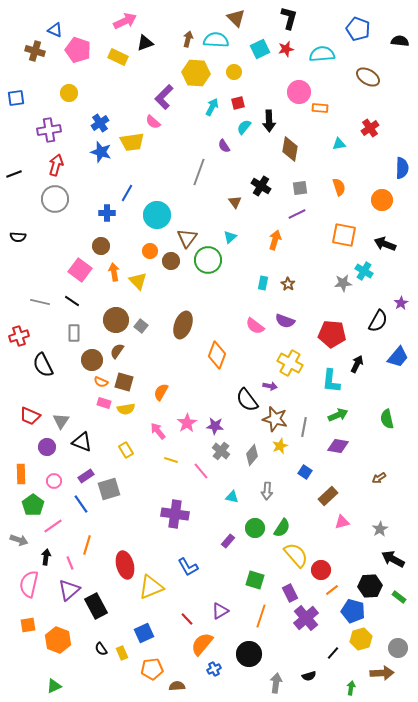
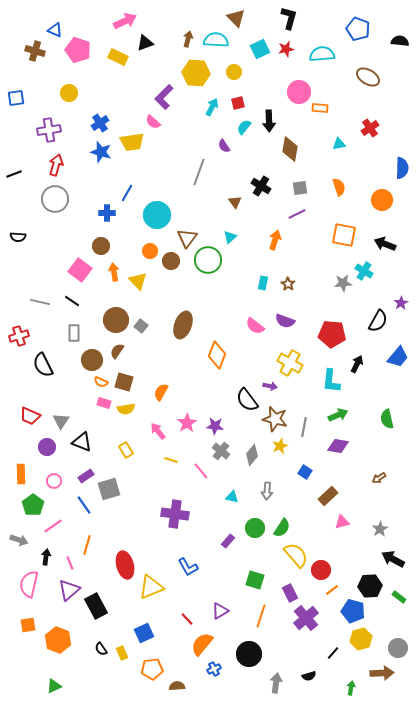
blue line at (81, 504): moved 3 px right, 1 px down
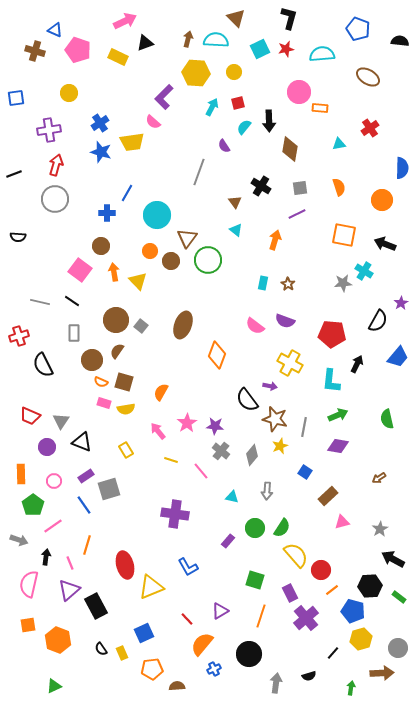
cyan triangle at (230, 237): moved 6 px right, 7 px up; rotated 40 degrees counterclockwise
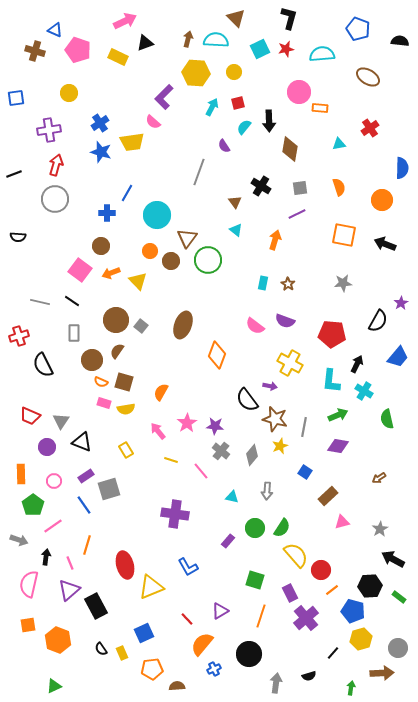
cyan cross at (364, 271): moved 120 px down
orange arrow at (114, 272): moved 3 px left, 1 px down; rotated 102 degrees counterclockwise
